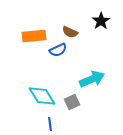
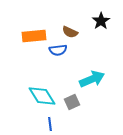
blue semicircle: rotated 18 degrees clockwise
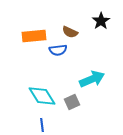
blue line: moved 8 px left, 1 px down
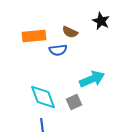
black star: rotated 12 degrees counterclockwise
cyan diamond: moved 1 px right, 1 px down; rotated 12 degrees clockwise
gray square: moved 2 px right
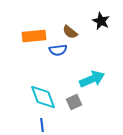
brown semicircle: rotated 14 degrees clockwise
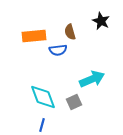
brown semicircle: rotated 35 degrees clockwise
blue line: rotated 24 degrees clockwise
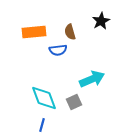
black star: rotated 18 degrees clockwise
orange rectangle: moved 4 px up
cyan diamond: moved 1 px right, 1 px down
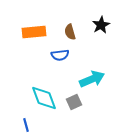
black star: moved 4 px down
blue semicircle: moved 2 px right, 5 px down
blue line: moved 16 px left; rotated 32 degrees counterclockwise
